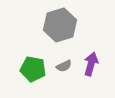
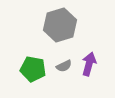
purple arrow: moved 2 px left
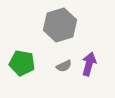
green pentagon: moved 11 px left, 6 px up
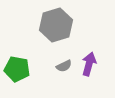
gray hexagon: moved 4 px left
green pentagon: moved 5 px left, 6 px down
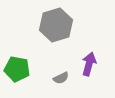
gray semicircle: moved 3 px left, 12 px down
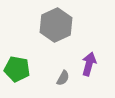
gray hexagon: rotated 8 degrees counterclockwise
gray semicircle: moved 2 px right; rotated 35 degrees counterclockwise
